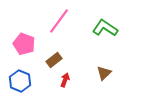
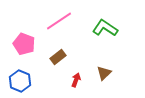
pink line: rotated 20 degrees clockwise
brown rectangle: moved 4 px right, 3 px up
red arrow: moved 11 px right
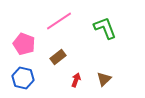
green L-shape: rotated 35 degrees clockwise
brown triangle: moved 6 px down
blue hexagon: moved 3 px right, 3 px up; rotated 10 degrees counterclockwise
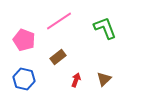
pink pentagon: moved 4 px up
blue hexagon: moved 1 px right, 1 px down
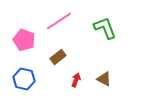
brown triangle: rotated 49 degrees counterclockwise
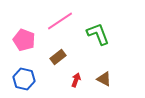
pink line: moved 1 px right
green L-shape: moved 7 px left, 6 px down
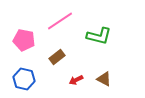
green L-shape: moved 1 px right, 2 px down; rotated 125 degrees clockwise
pink pentagon: rotated 10 degrees counterclockwise
brown rectangle: moved 1 px left
red arrow: rotated 136 degrees counterclockwise
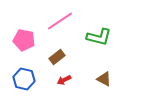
green L-shape: moved 1 px down
red arrow: moved 12 px left
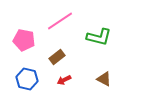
blue hexagon: moved 3 px right
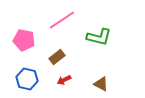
pink line: moved 2 px right, 1 px up
brown triangle: moved 3 px left, 5 px down
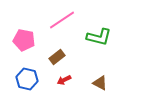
brown triangle: moved 1 px left, 1 px up
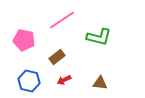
blue hexagon: moved 2 px right, 2 px down
brown triangle: rotated 21 degrees counterclockwise
